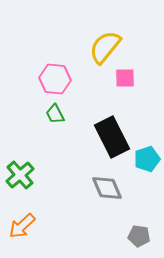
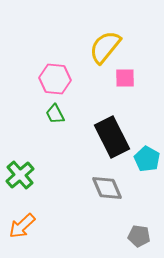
cyan pentagon: rotated 25 degrees counterclockwise
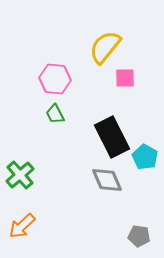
cyan pentagon: moved 2 px left, 2 px up
gray diamond: moved 8 px up
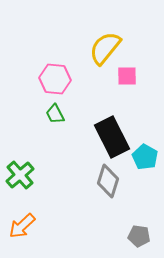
yellow semicircle: moved 1 px down
pink square: moved 2 px right, 2 px up
gray diamond: moved 1 px right, 1 px down; rotated 40 degrees clockwise
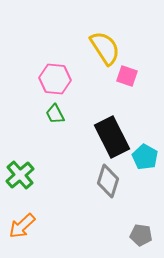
yellow semicircle: rotated 108 degrees clockwise
pink square: rotated 20 degrees clockwise
gray pentagon: moved 2 px right, 1 px up
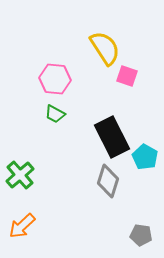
green trapezoid: rotated 35 degrees counterclockwise
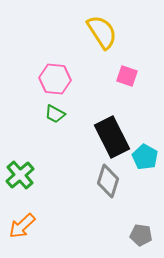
yellow semicircle: moved 3 px left, 16 px up
